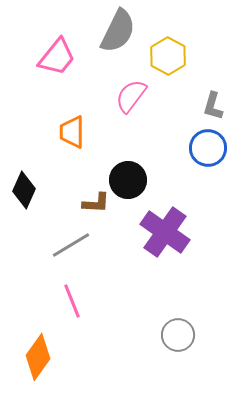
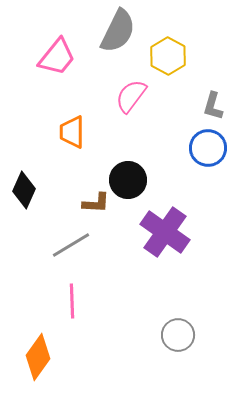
pink line: rotated 20 degrees clockwise
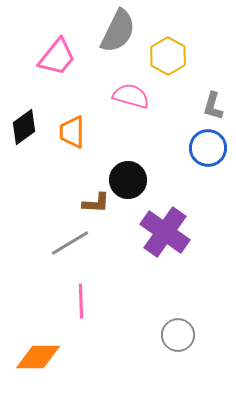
pink semicircle: rotated 69 degrees clockwise
black diamond: moved 63 px up; rotated 30 degrees clockwise
gray line: moved 1 px left, 2 px up
pink line: moved 9 px right
orange diamond: rotated 54 degrees clockwise
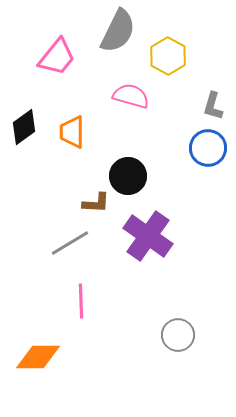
black circle: moved 4 px up
purple cross: moved 17 px left, 4 px down
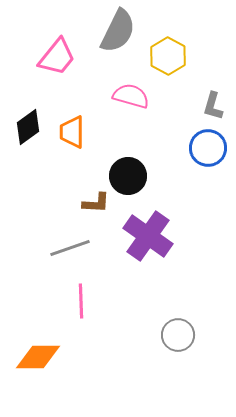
black diamond: moved 4 px right
gray line: moved 5 px down; rotated 12 degrees clockwise
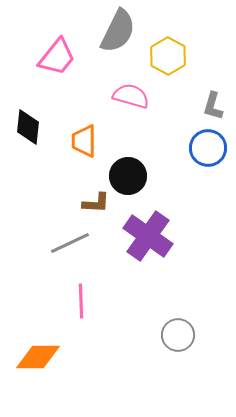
black diamond: rotated 48 degrees counterclockwise
orange trapezoid: moved 12 px right, 9 px down
gray line: moved 5 px up; rotated 6 degrees counterclockwise
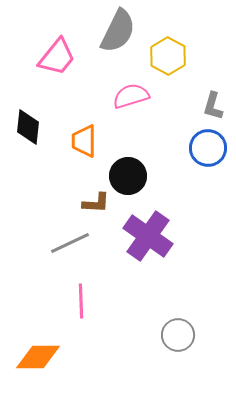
pink semicircle: rotated 33 degrees counterclockwise
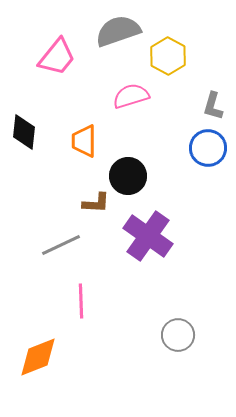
gray semicircle: rotated 135 degrees counterclockwise
black diamond: moved 4 px left, 5 px down
gray line: moved 9 px left, 2 px down
orange diamond: rotated 21 degrees counterclockwise
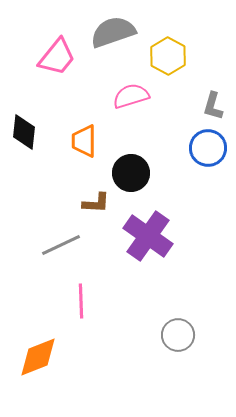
gray semicircle: moved 5 px left, 1 px down
black circle: moved 3 px right, 3 px up
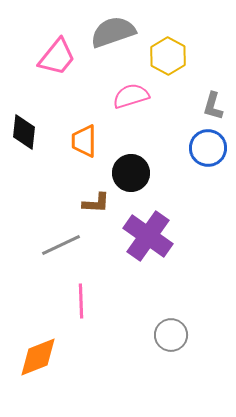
gray circle: moved 7 px left
